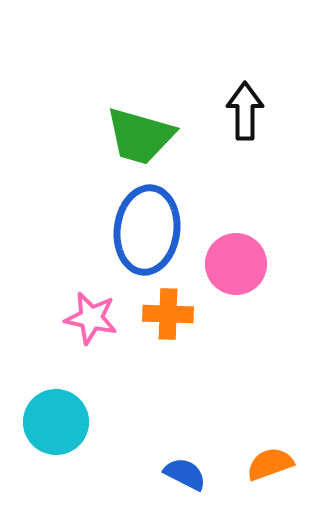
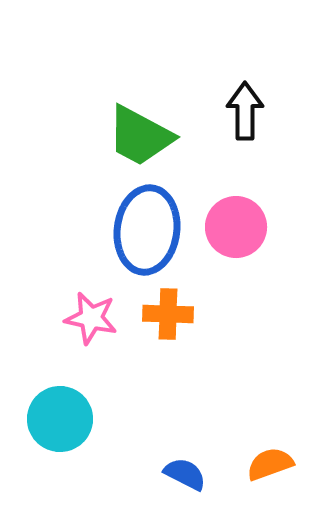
green trapezoid: rotated 12 degrees clockwise
pink circle: moved 37 px up
cyan circle: moved 4 px right, 3 px up
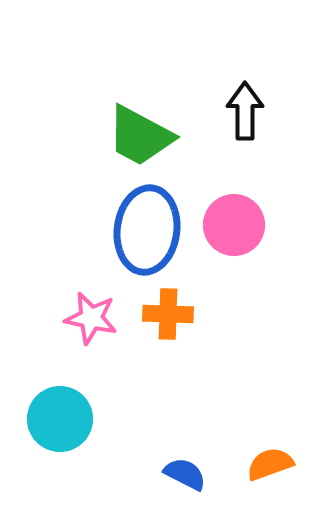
pink circle: moved 2 px left, 2 px up
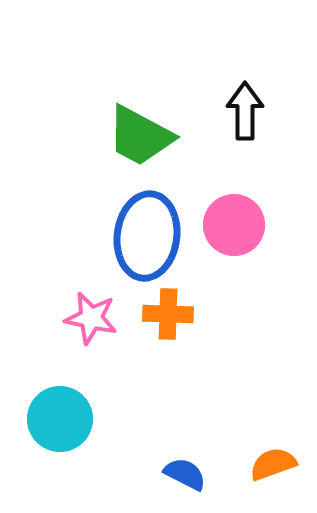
blue ellipse: moved 6 px down
orange semicircle: moved 3 px right
